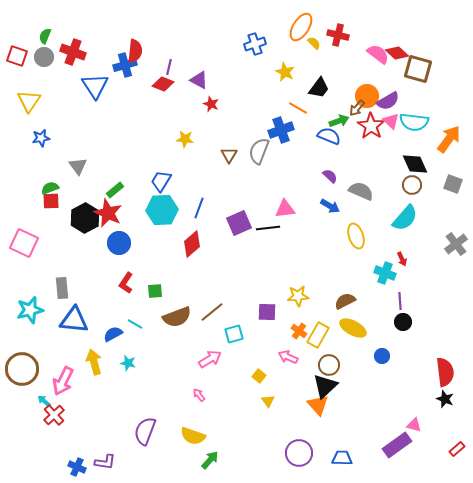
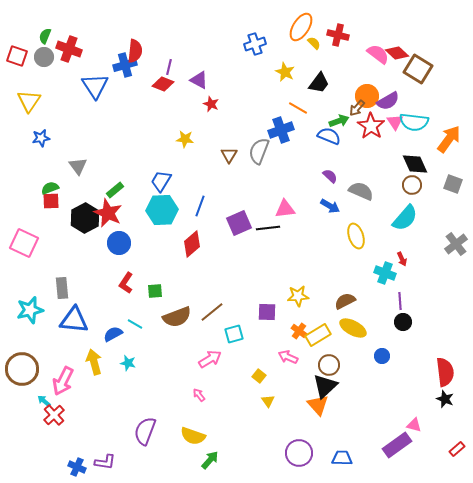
red cross at (73, 52): moved 4 px left, 3 px up
brown square at (418, 69): rotated 16 degrees clockwise
black trapezoid at (319, 88): moved 5 px up
pink triangle at (391, 121): moved 4 px right, 1 px down; rotated 12 degrees clockwise
blue line at (199, 208): moved 1 px right, 2 px up
yellow rectangle at (318, 335): rotated 30 degrees clockwise
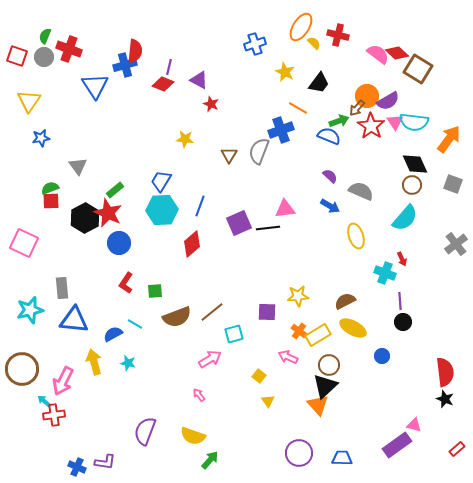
red cross at (54, 415): rotated 35 degrees clockwise
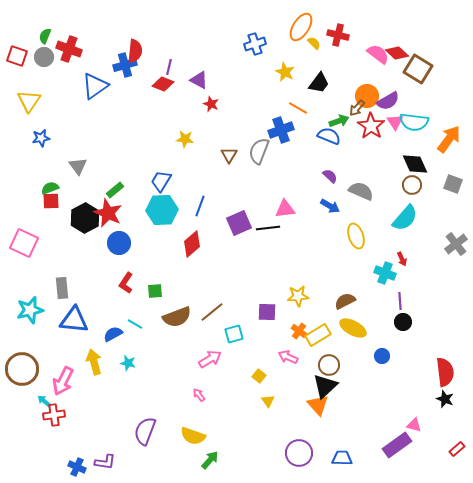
blue triangle at (95, 86): rotated 28 degrees clockwise
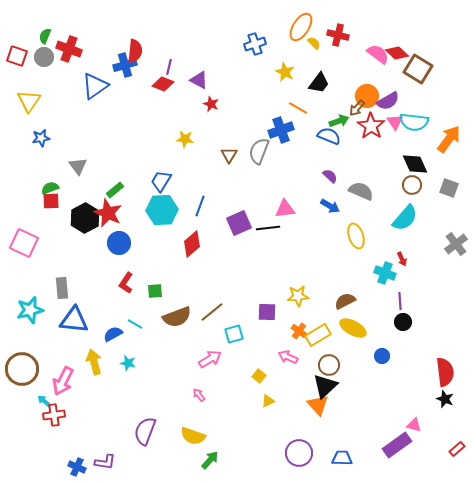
gray square at (453, 184): moved 4 px left, 4 px down
yellow triangle at (268, 401): rotated 40 degrees clockwise
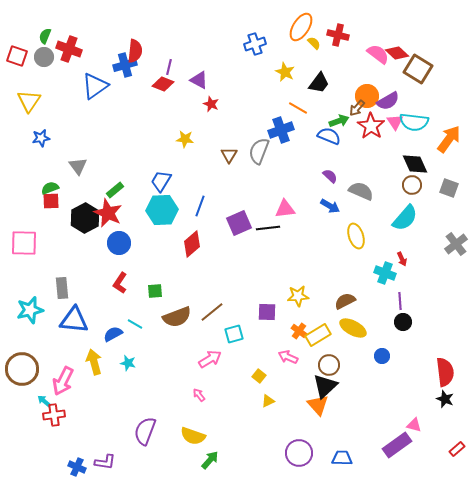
pink square at (24, 243): rotated 24 degrees counterclockwise
red L-shape at (126, 283): moved 6 px left
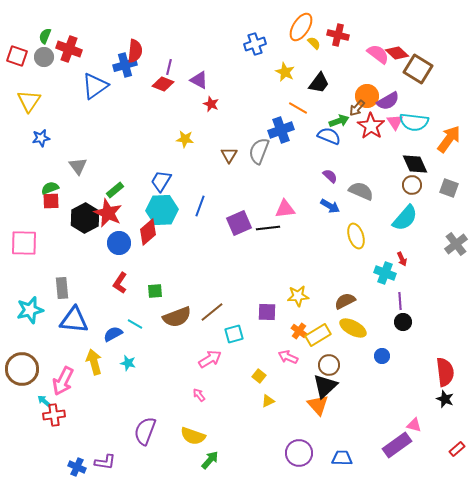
red diamond at (192, 244): moved 44 px left, 12 px up
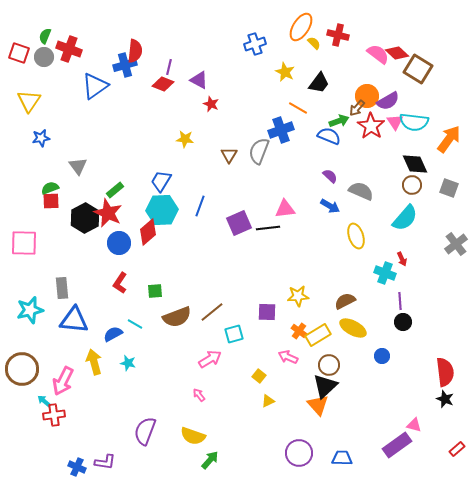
red square at (17, 56): moved 2 px right, 3 px up
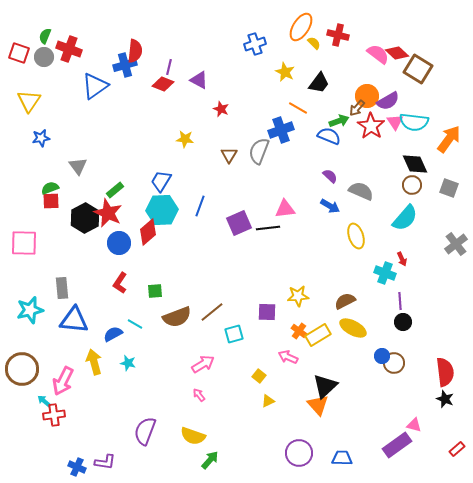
red star at (211, 104): moved 10 px right, 5 px down
pink arrow at (210, 359): moved 7 px left, 5 px down
brown circle at (329, 365): moved 65 px right, 2 px up
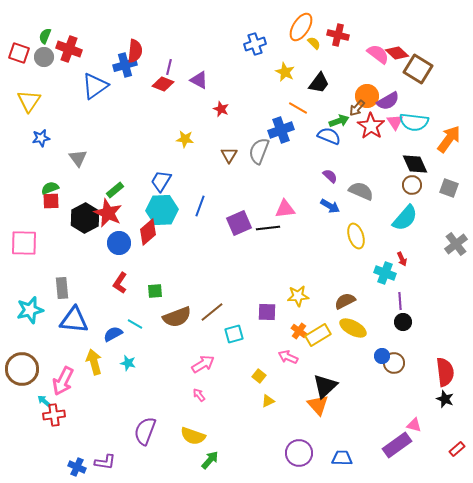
gray triangle at (78, 166): moved 8 px up
